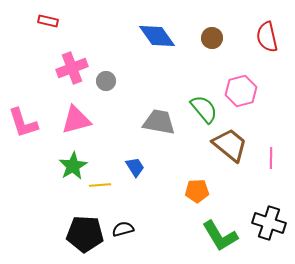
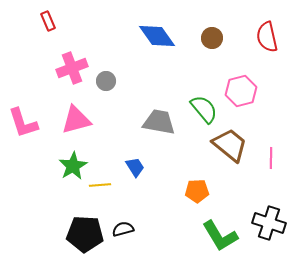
red rectangle: rotated 54 degrees clockwise
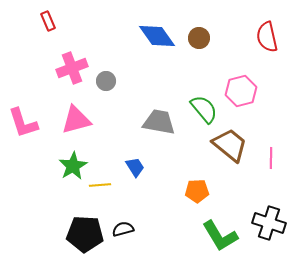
brown circle: moved 13 px left
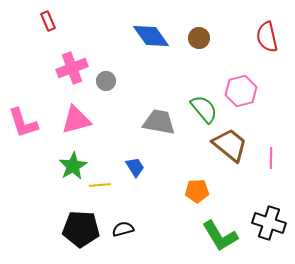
blue diamond: moved 6 px left
black pentagon: moved 4 px left, 5 px up
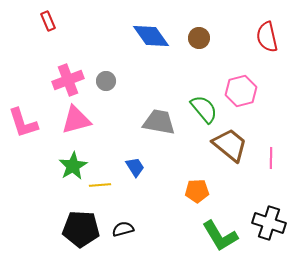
pink cross: moved 4 px left, 12 px down
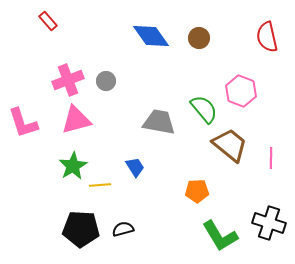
red rectangle: rotated 18 degrees counterclockwise
pink hexagon: rotated 24 degrees counterclockwise
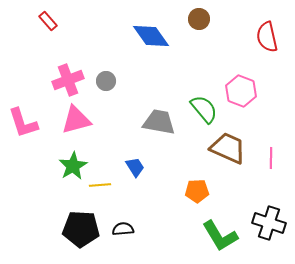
brown circle: moved 19 px up
brown trapezoid: moved 2 px left, 3 px down; rotated 15 degrees counterclockwise
black semicircle: rotated 10 degrees clockwise
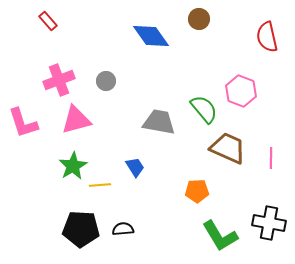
pink cross: moved 9 px left
black cross: rotated 8 degrees counterclockwise
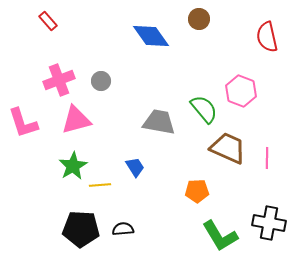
gray circle: moved 5 px left
pink line: moved 4 px left
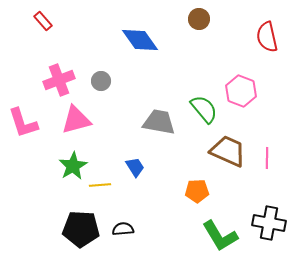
red rectangle: moved 5 px left
blue diamond: moved 11 px left, 4 px down
brown trapezoid: moved 3 px down
